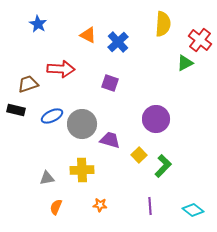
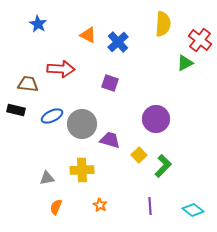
brown trapezoid: rotated 25 degrees clockwise
orange star: rotated 24 degrees clockwise
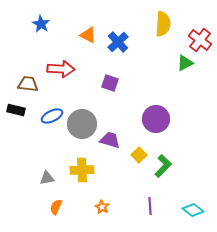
blue star: moved 3 px right
orange star: moved 2 px right, 2 px down
